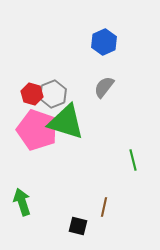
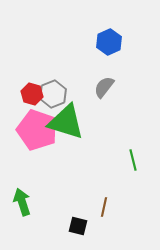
blue hexagon: moved 5 px right
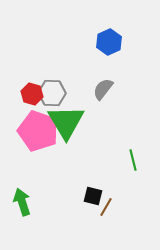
gray semicircle: moved 1 px left, 2 px down
gray hexagon: moved 1 px left, 1 px up; rotated 24 degrees clockwise
green triangle: rotated 42 degrees clockwise
pink pentagon: moved 1 px right, 1 px down
brown line: moved 2 px right; rotated 18 degrees clockwise
black square: moved 15 px right, 30 px up
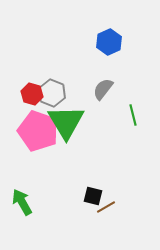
gray hexagon: rotated 20 degrees clockwise
green line: moved 45 px up
green arrow: rotated 12 degrees counterclockwise
brown line: rotated 30 degrees clockwise
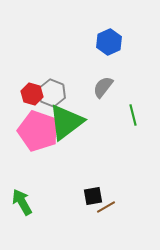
gray semicircle: moved 2 px up
green triangle: rotated 24 degrees clockwise
black square: rotated 24 degrees counterclockwise
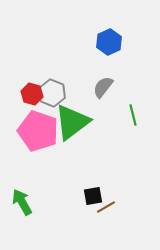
green triangle: moved 6 px right
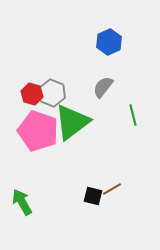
black square: rotated 24 degrees clockwise
brown line: moved 6 px right, 18 px up
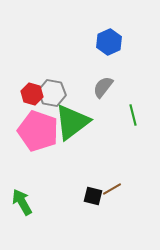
gray hexagon: rotated 12 degrees counterclockwise
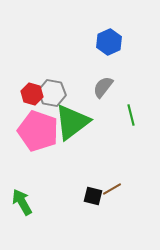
green line: moved 2 px left
